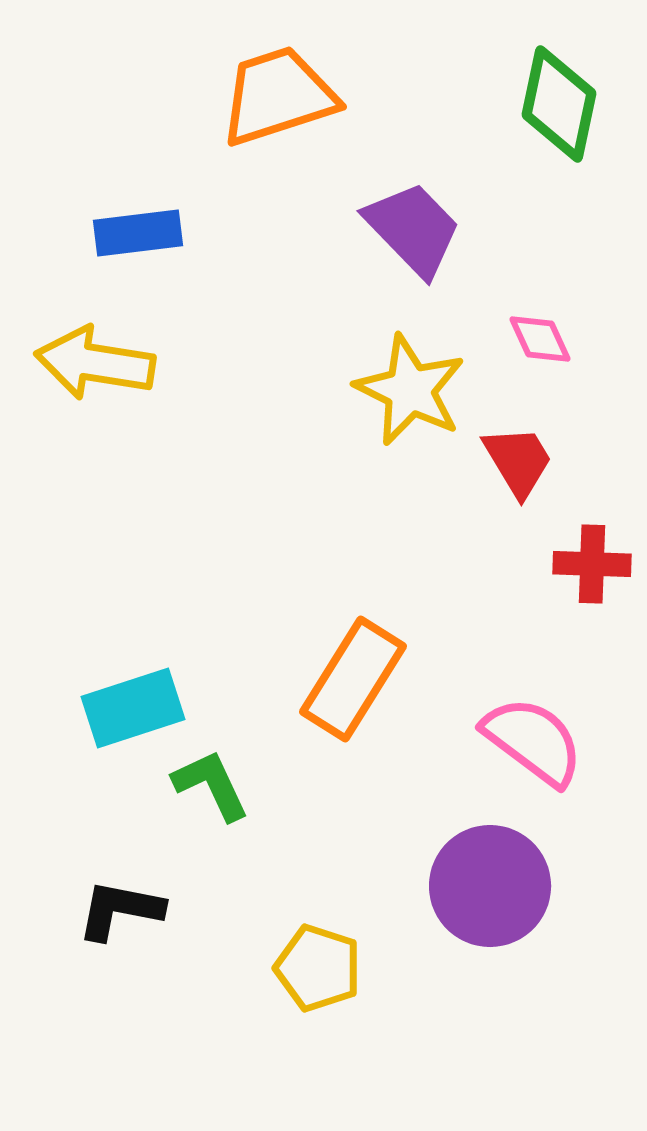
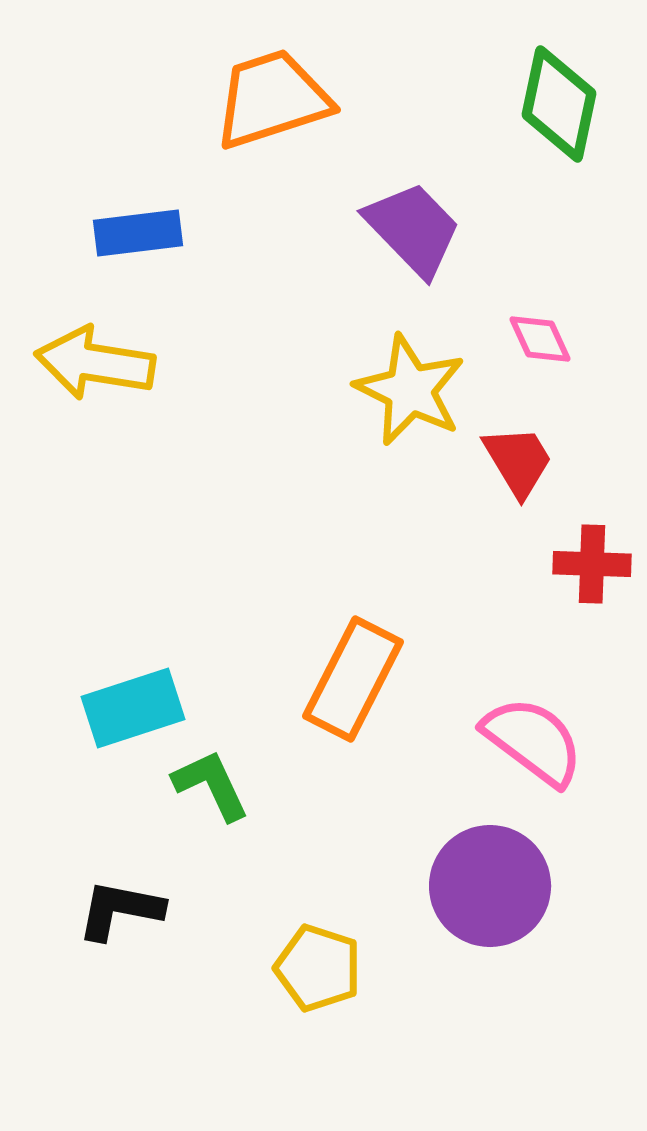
orange trapezoid: moved 6 px left, 3 px down
orange rectangle: rotated 5 degrees counterclockwise
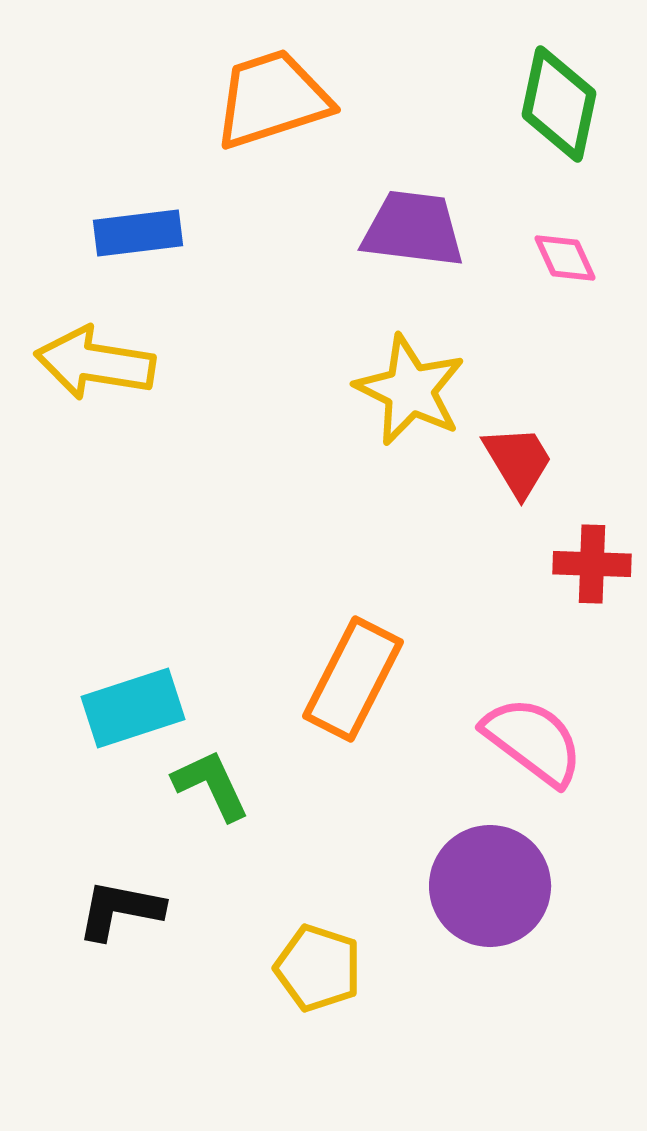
purple trapezoid: rotated 39 degrees counterclockwise
pink diamond: moved 25 px right, 81 px up
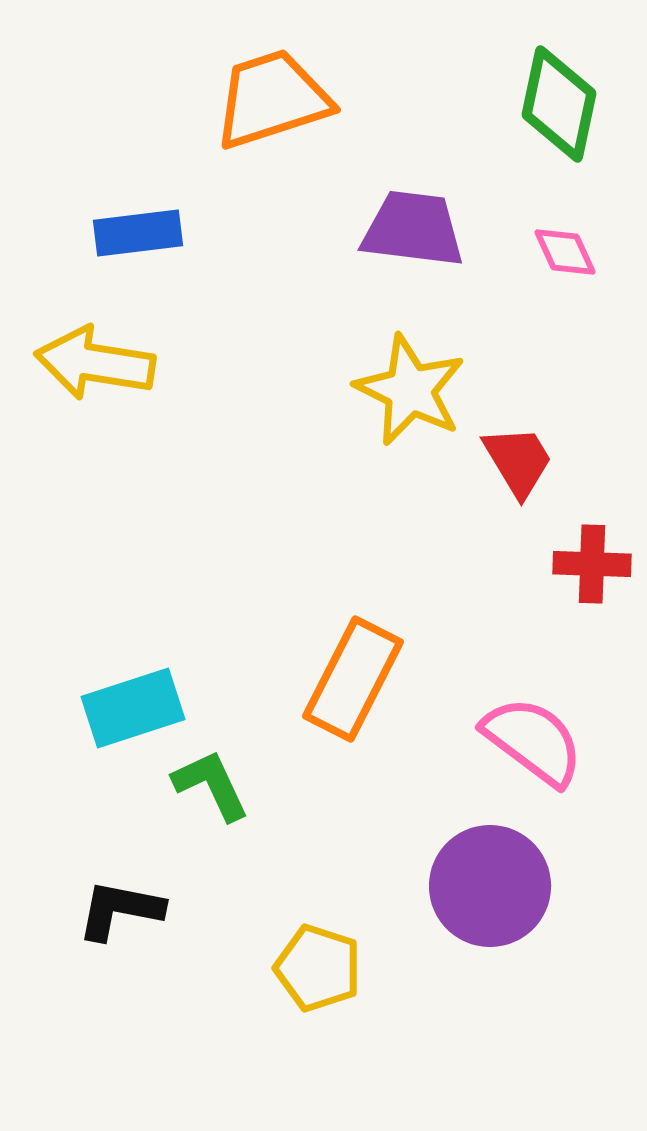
pink diamond: moved 6 px up
